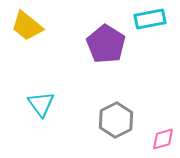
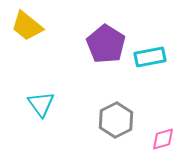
cyan rectangle: moved 38 px down
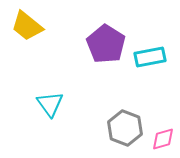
cyan triangle: moved 9 px right
gray hexagon: moved 9 px right, 8 px down; rotated 12 degrees counterclockwise
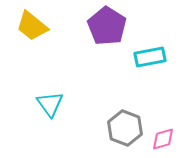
yellow trapezoid: moved 5 px right
purple pentagon: moved 1 px right, 18 px up
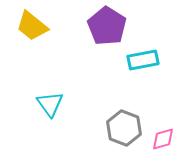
cyan rectangle: moved 7 px left, 3 px down
gray hexagon: moved 1 px left
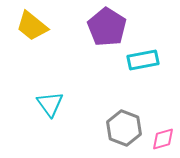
purple pentagon: moved 1 px down
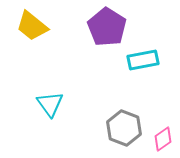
pink diamond: rotated 20 degrees counterclockwise
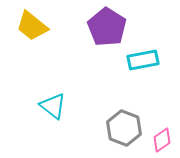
cyan triangle: moved 3 px right, 2 px down; rotated 16 degrees counterclockwise
pink diamond: moved 1 px left, 1 px down
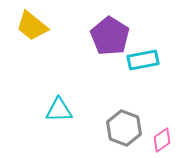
purple pentagon: moved 3 px right, 9 px down
cyan triangle: moved 6 px right, 4 px down; rotated 40 degrees counterclockwise
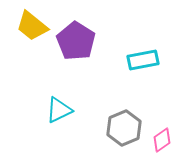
purple pentagon: moved 34 px left, 5 px down
cyan triangle: rotated 24 degrees counterclockwise
gray hexagon: rotated 16 degrees clockwise
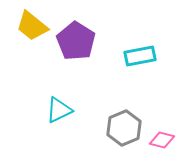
cyan rectangle: moved 3 px left, 4 px up
pink diamond: rotated 50 degrees clockwise
